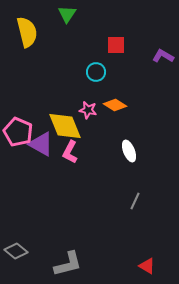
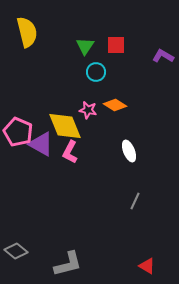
green triangle: moved 18 px right, 32 px down
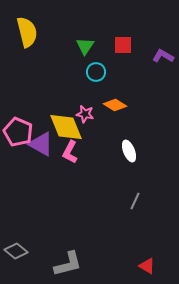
red square: moved 7 px right
pink star: moved 3 px left, 4 px down
yellow diamond: moved 1 px right, 1 px down
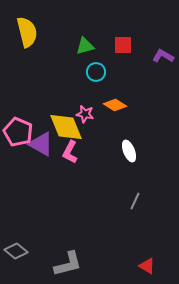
green triangle: rotated 42 degrees clockwise
